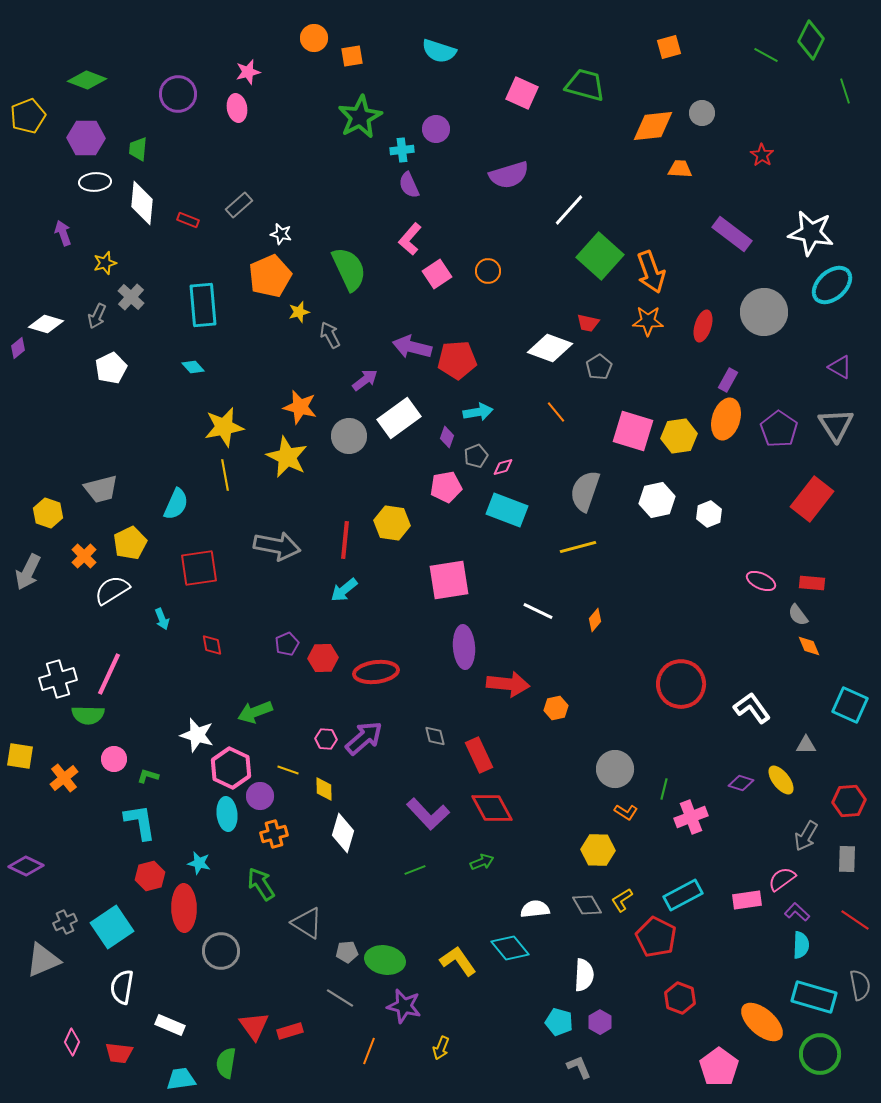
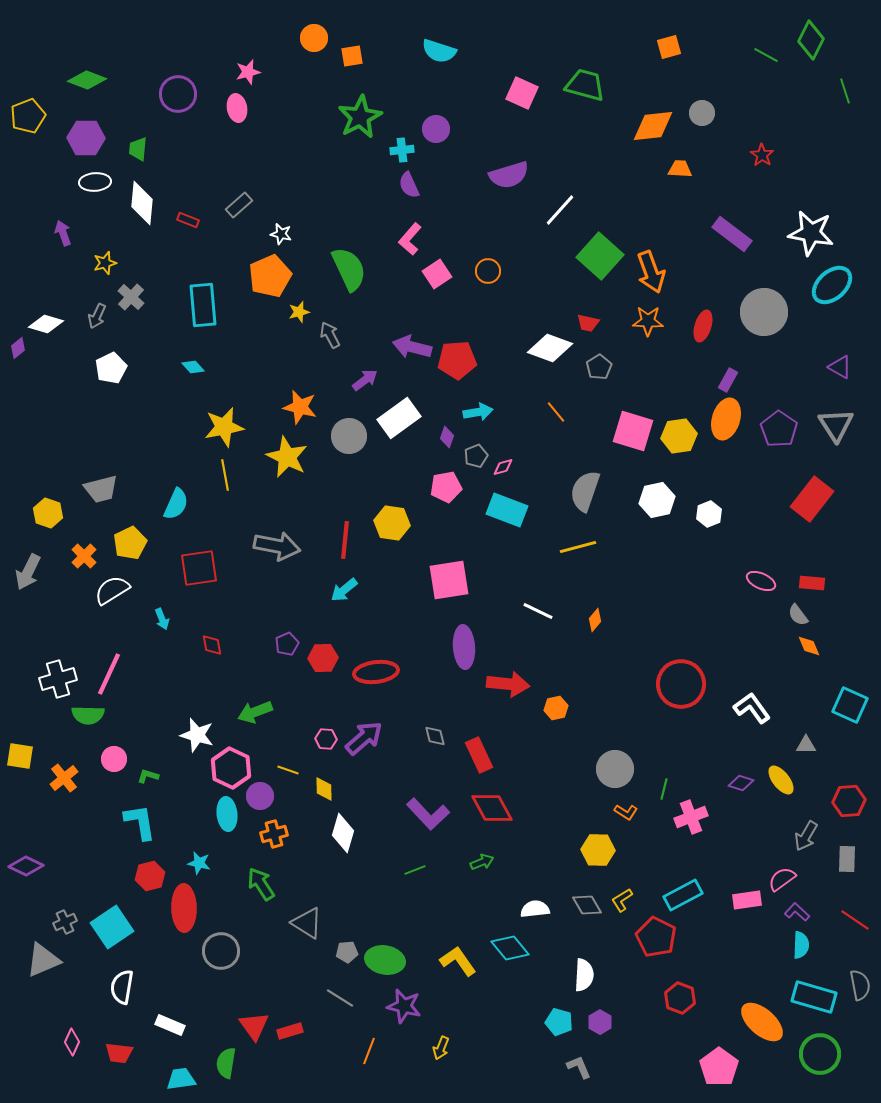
white line at (569, 210): moved 9 px left
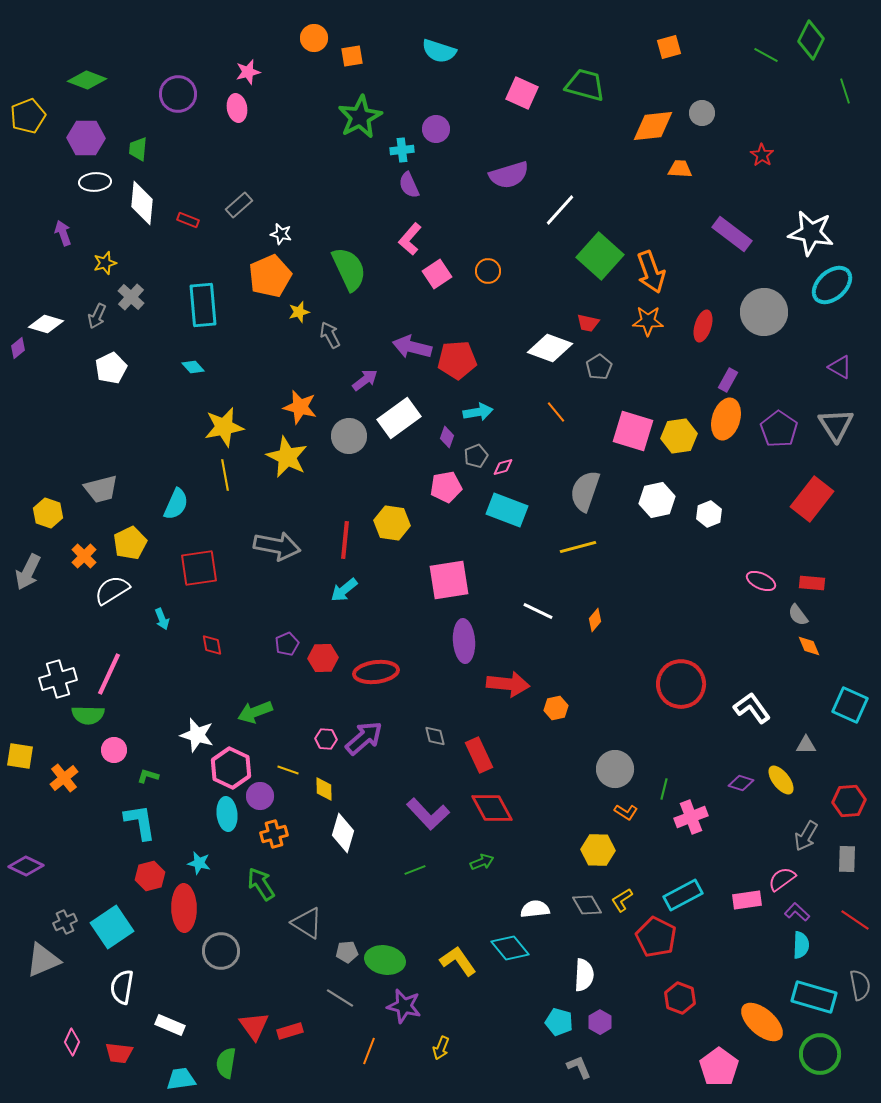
purple ellipse at (464, 647): moved 6 px up
pink circle at (114, 759): moved 9 px up
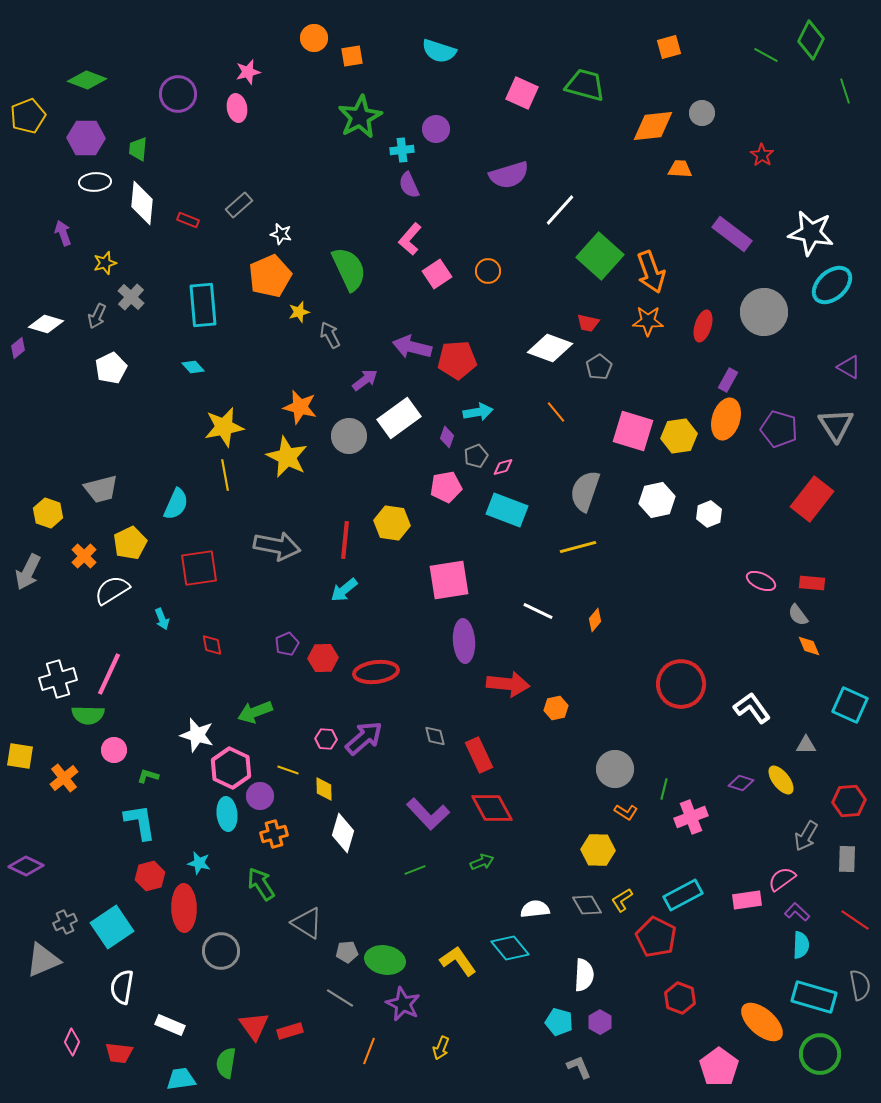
purple triangle at (840, 367): moved 9 px right
purple pentagon at (779, 429): rotated 18 degrees counterclockwise
purple star at (404, 1006): moved 1 px left, 2 px up; rotated 12 degrees clockwise
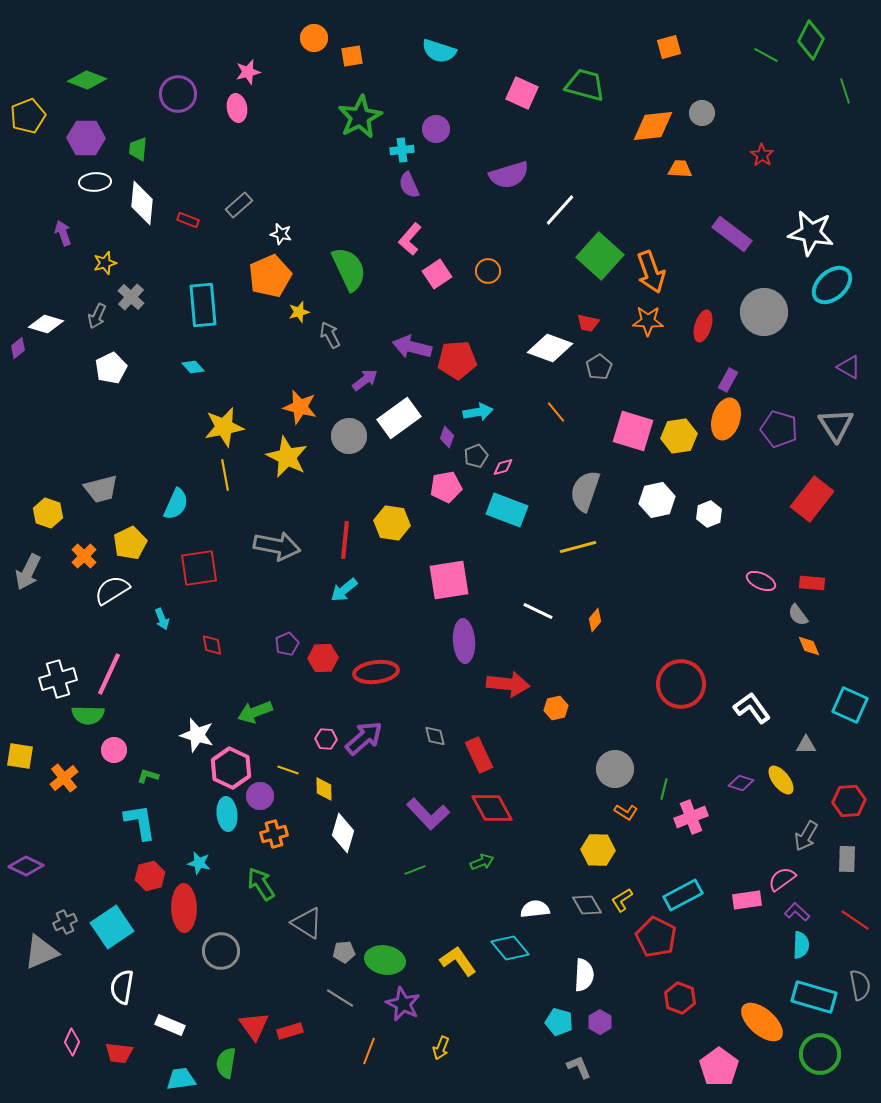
gray pentagon at (347, 952): moved 3 px left
gray triangle at (43, 960): moved 2 px left, 8 px up
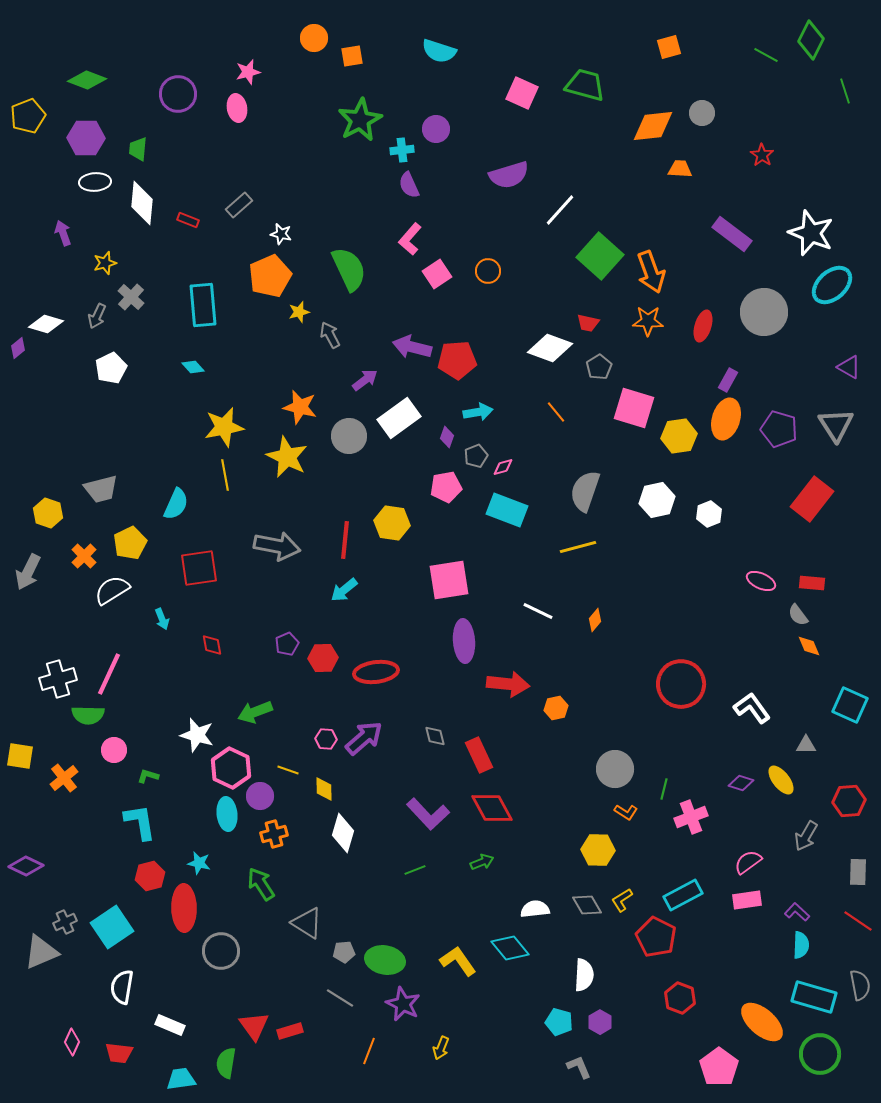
green star at (360, 117): moved 3 px down
white star at (811, 233): rotated 12 degrees clockwise
pink square at (633, 431): moved 1 px right, 23 px up
gray rectangle at (847, 859): moved 11 px right, 13 px down
pink semicircle at (782, 879): moved 34 px left, 17 px up
red line at (855, 920): moved 3 px right, 1 px down
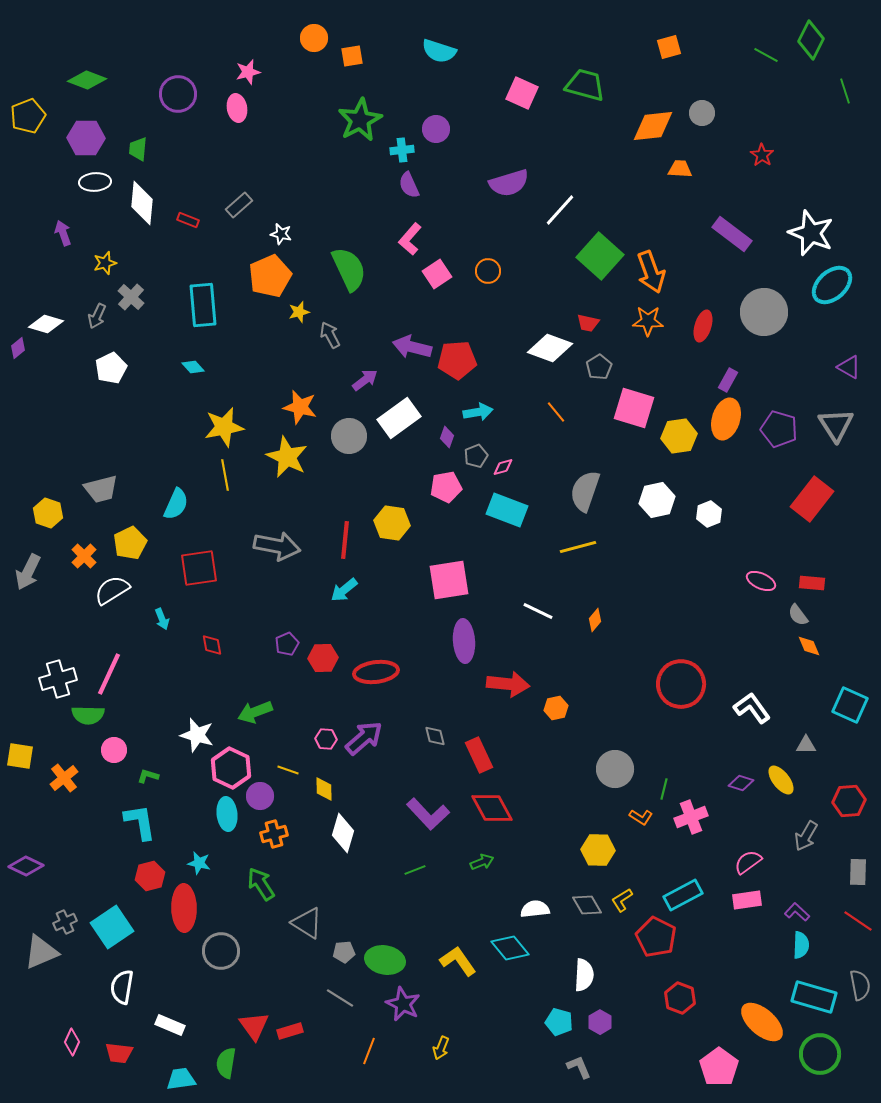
purple semicircle at (509, 175): moved 8 px down
orange L-shape at (626, 812): moved 15 px right, 5 px down
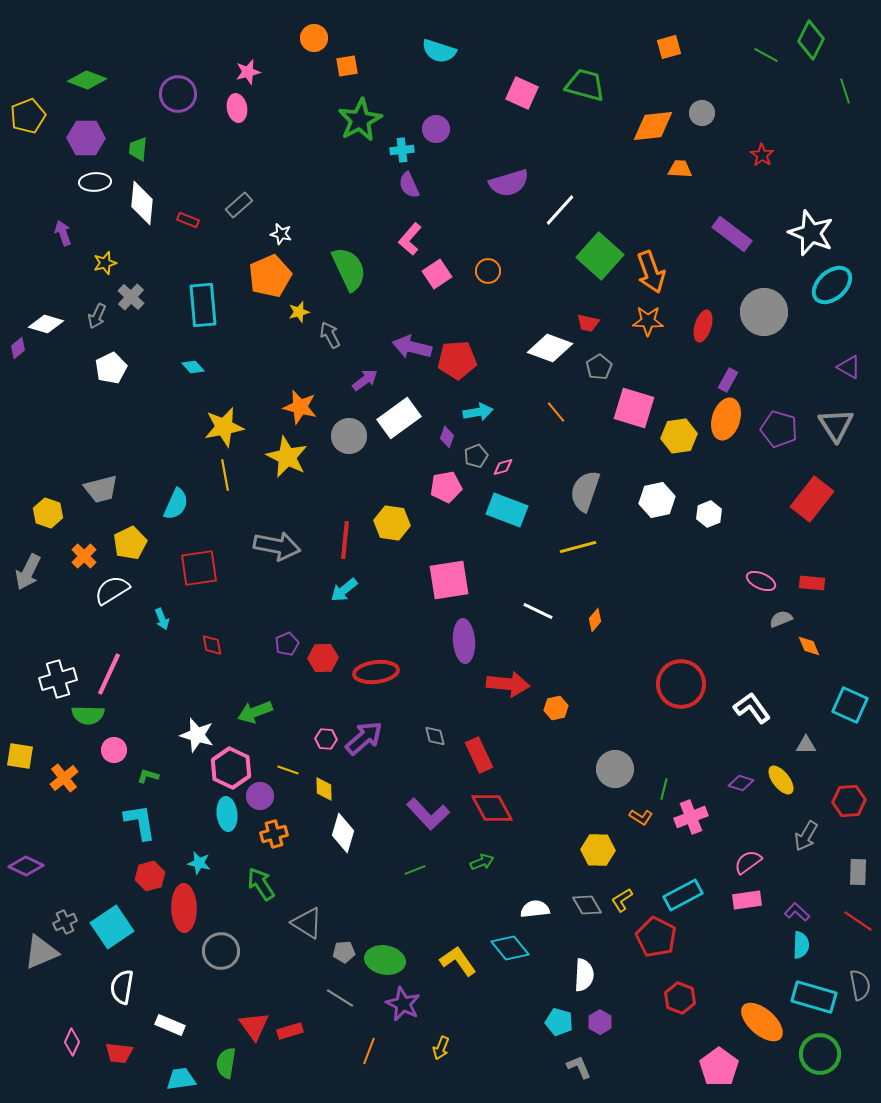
orange square at (352, 56): moved 5 px left, 10 px down
gray semicircle at (798, 615): moved 17 px left, 4 px down; rotated 105 degrees clockwise
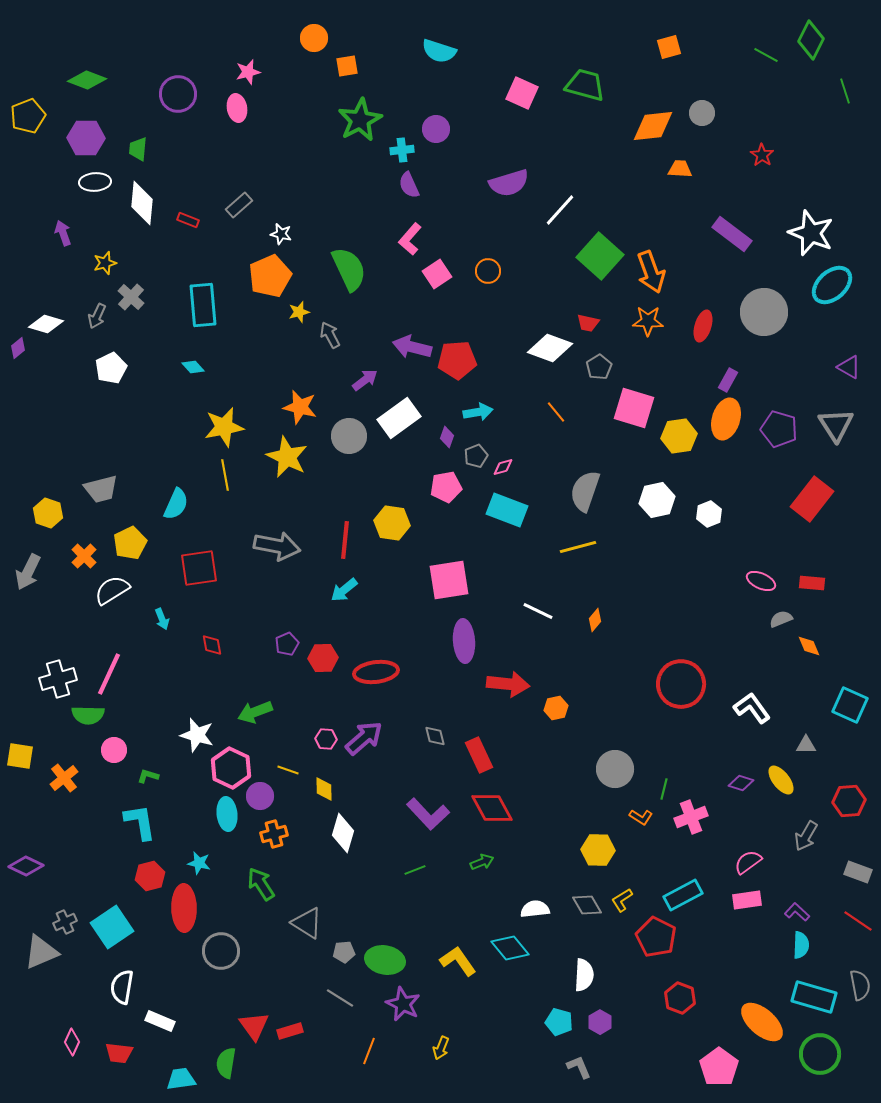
gray rectangle at (858, 872): rotated 72 degrees counterclockwise
white rectangle at (170, 1025): moved 10 px left, 4 px up
